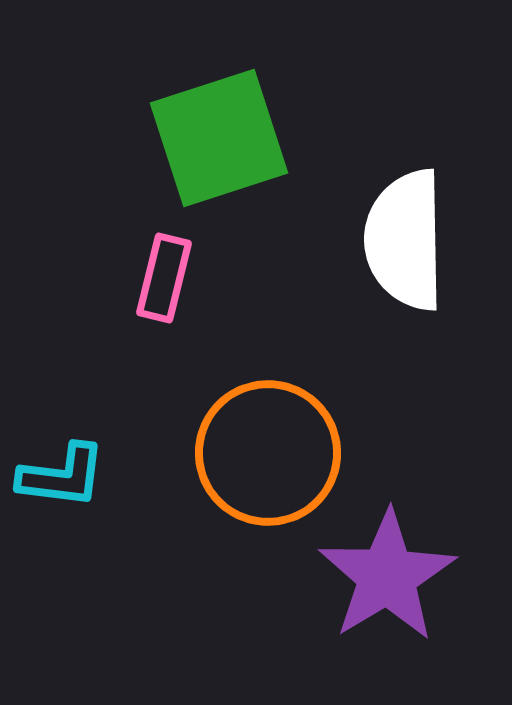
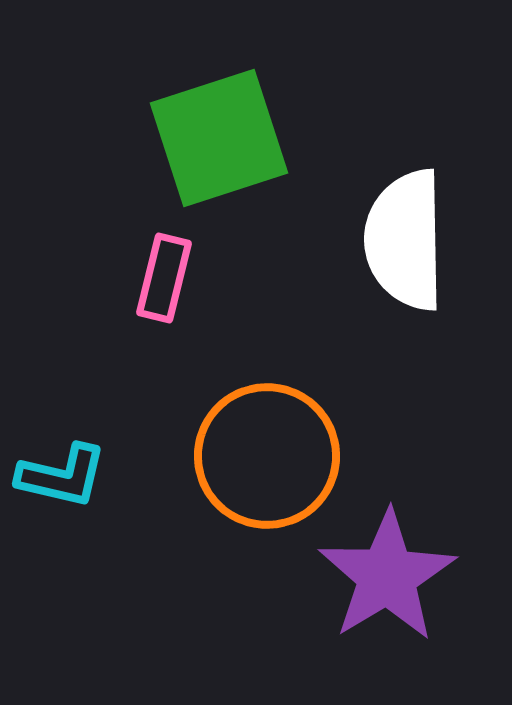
orange circle: moved 1 px left, 3 px down
cyan L-shape: rotated 6 degrees clockwise
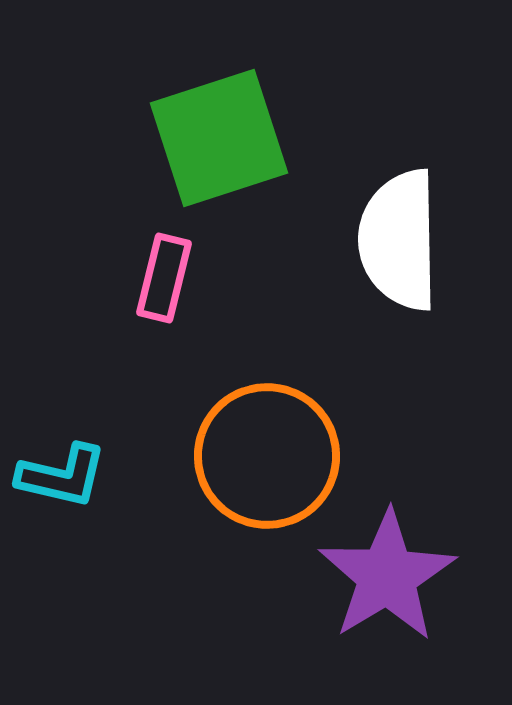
white semicircle: moved 6 px left
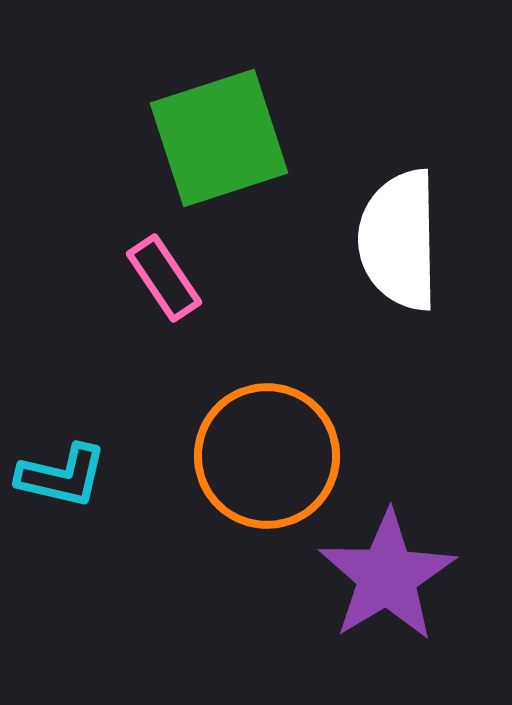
pink rectangle: rotated 48 degrees counterclockwise
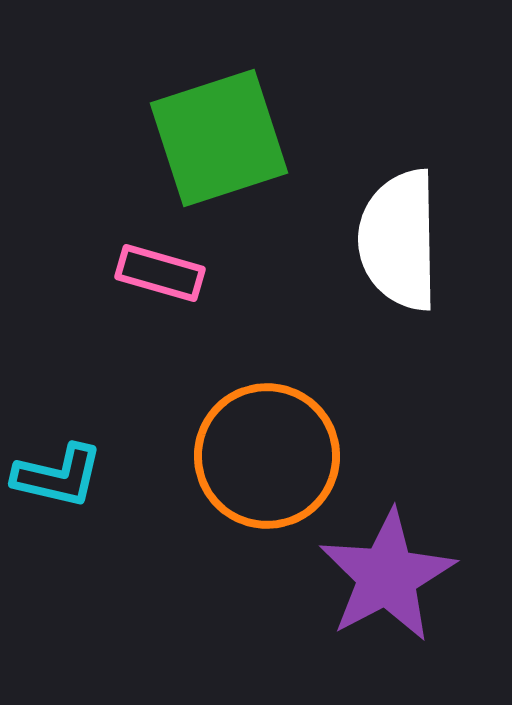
pink rectangle: moved 4 px left, 5 px up; rotated 40 degrees counterclockwise
cyan L-shape: moved 4 px left
purple star: rotated 3 degrees clockwise
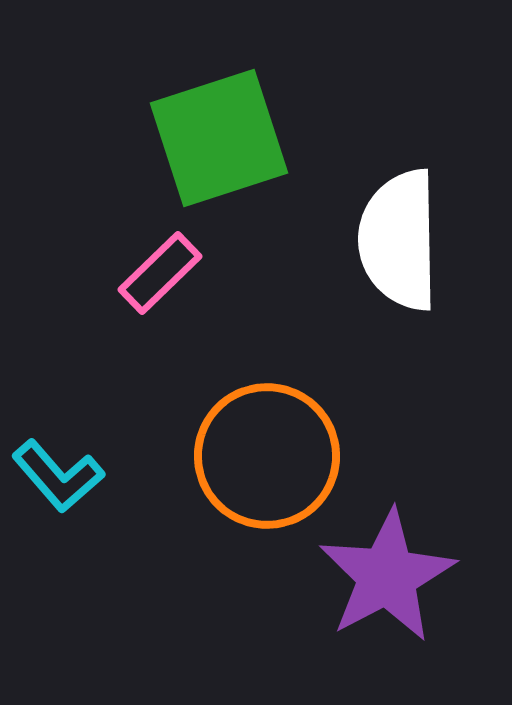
pink rectangle: rotated 60 degrees counterclockwise
cyan L-shape: rotated 36 degrees clockwise
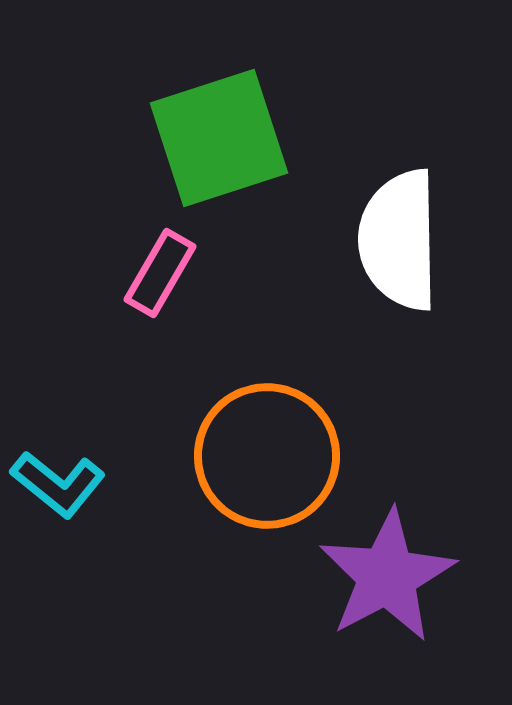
pink rectangle: rotated 16 degrees counterclockwise
cyan L-shape: moved 8 px down; rotated 10 degrees counterclockwise
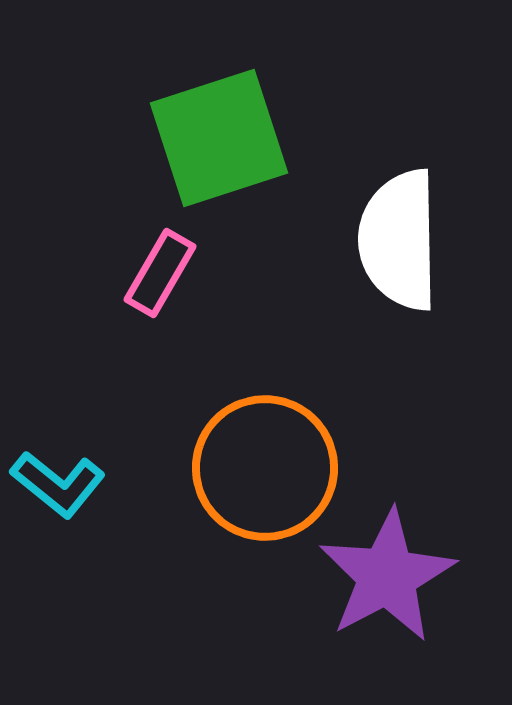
orange circle: moved 2 px left, 12 px down
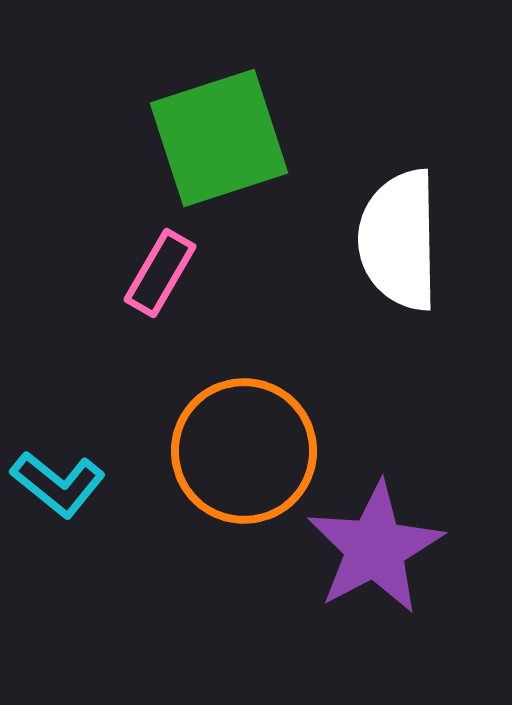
orange circle: moved 21 px left, 17 px up
purple star: moved 12 px left, 28 px up
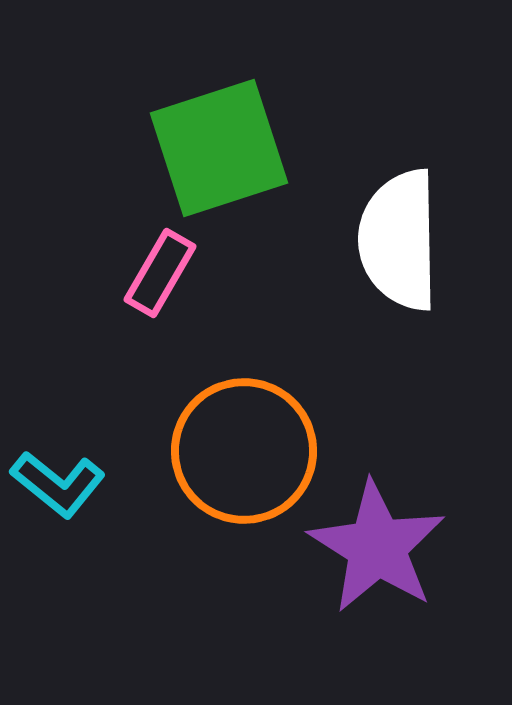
green square: moved 10 px down
purple star: moved 2 px right, 1 px up; rotated 12 degrees counterclockwise
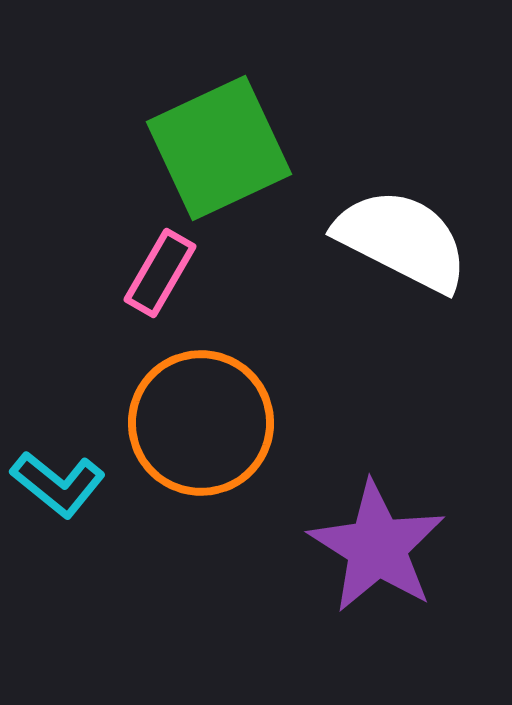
green square: rotated 7 degrees counterclockwise
white semicircle: moved 3 px right; rotated 118 degrees clockwise
orange circle: moved 43 px left, 28 px up
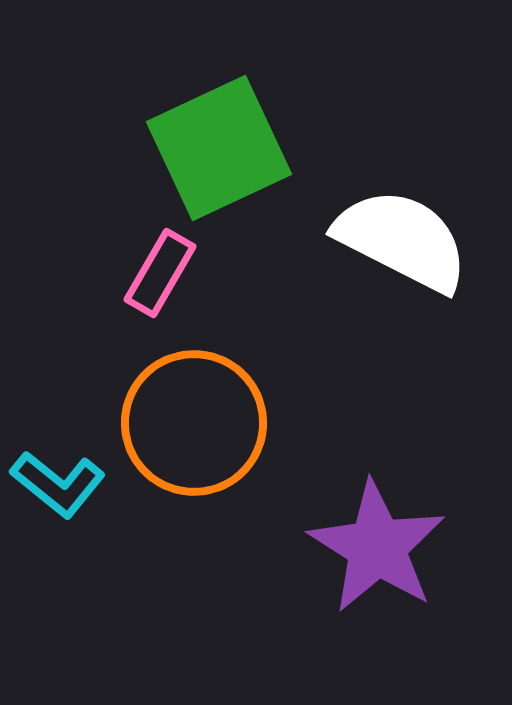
orange circle: moved 7 px left
